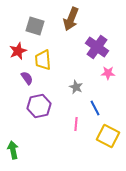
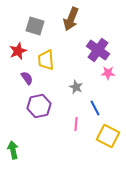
purple cross: moved 1 px right, 3 px down
yellow trapezoid: moved 3 px right
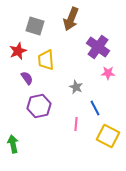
purple cross: moved 3 px up
green arrow: moved 6 px up
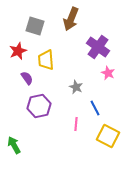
pink star: rotated 24 degrees clockwise
green arrow: moved 1 px right, 1 px down; rotated 18 degrees counterclockwise
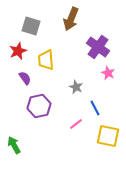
gray square: moved 4 px left
purple semicircle: moved 2 px left
pink line: rotated 48 degrees clockwise
yellow square: rotated 15 degrees counterclockwise
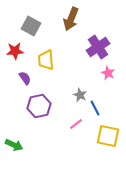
gray square: rotated 12 degrees clockwise
purple cross: rotated 20 degrees clockwise
red star: moved 3 px left; rotated 18 degrees clockwise
gray star: moved 4 px right, 8 px down
green arrow: rotated 144 degrees clockwise
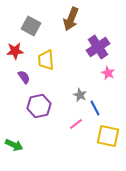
purple semicircle: moved 1 px left, 1 px up
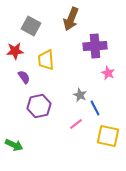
purple cross: moved 3 px left, 1 px up; rotated 30 degrees clockwise
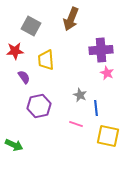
purple cross: moved 6 px right, 4 px down
pink star: moved 1 px left
blue line: moved 1 px right; rotated 21 degrees clockwise
pink line: rotated 56 degrees clockwise
